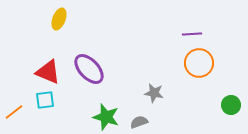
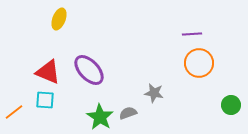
purple ellipse: moved 1 px down
cyan square: rotated 12 degrees clockwise
green star: moved 6 px left; rotated 16 degrees clockwise
gray semicircle: moved 11 px left, 9 px up
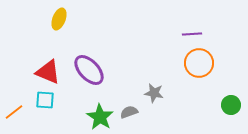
gray semicircle: moved 1 px right, 1 px up
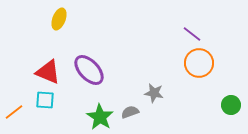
purple line: rotated 42 degrees clockwise
gray semicircle: moved 1 px right
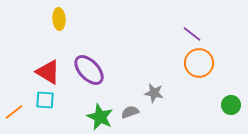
yellow ellipse: rotated 25 degrees counterclockwise
red triangle: rotated 8 degrees clockwise
green star: rotated 8 degrees counterclockwise
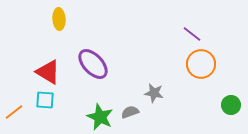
orange circle: moved 2 px right, 1 px down
purple ellipse: moved 4 px right, 6 px up
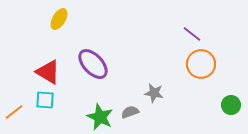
yellow ellipse: rotated 35 degrees clockwise
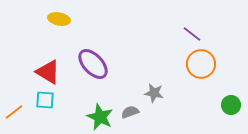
yellow ellipse: rotated 70 degrees clockwise
